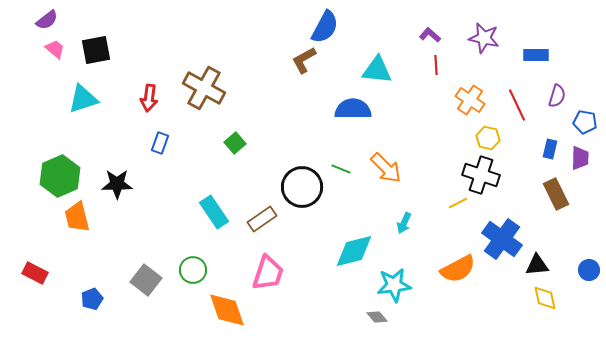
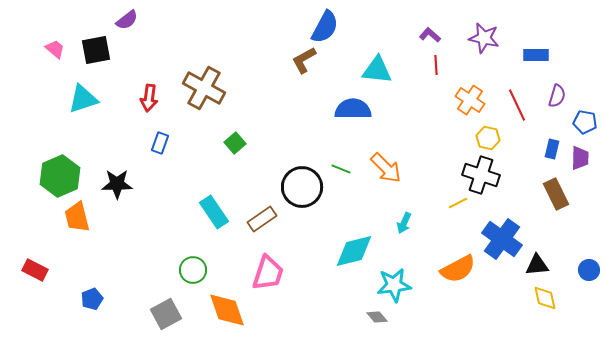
purple semicircle at (47, 20): moved 80 px right
blue rectangle at (550, 149): moved 2 px right
red rectangle at (35, 273): moved 3 px up
gray square at (146, 280): moved 20 px right, 34 px down; rotated 24 degrees clockwise
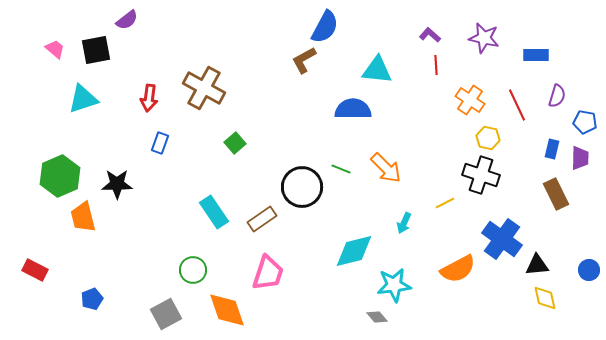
yellow line at (458, 203): moved 13 px left
orange trapezoid at (77, 217): moved 6 px right
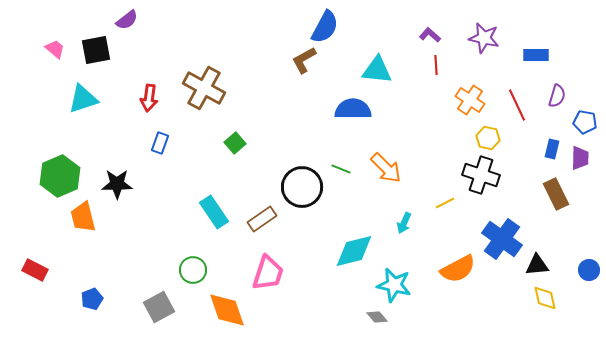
cyan star at (394, 285): rotated 20 degrees clockwise
gray square at (166, 314): moved 7 px left, 7 px up
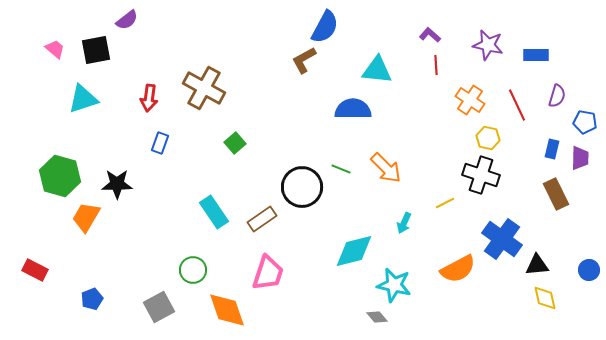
purple star at (484, 38): moved 4 px right, 7 px down
green hexagon at (60, 176): rotated 21 degrees counterclockwise
orange trapezoid at (83, 217): moved 3 px right; rotated 44 degrees clockwise
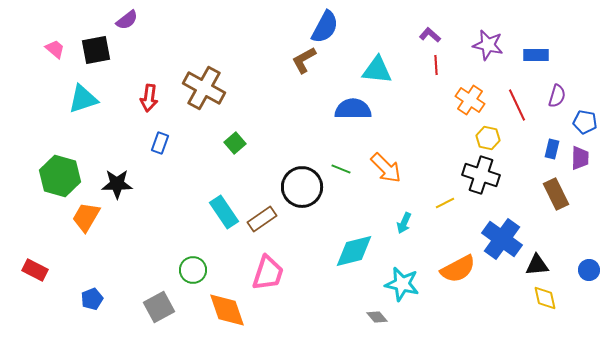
cyan rectangle at (214, 212): moved 10 px right
cyan star at (394, 285): moved 8 px right, 1 px up
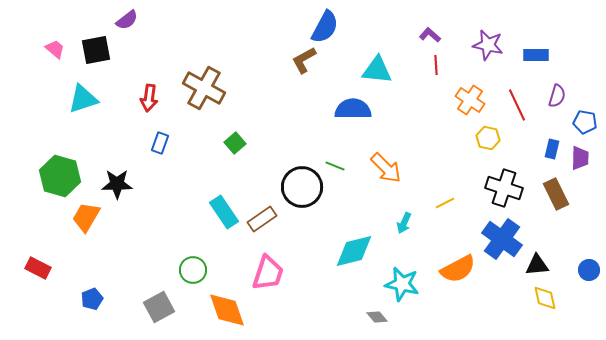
green line at (341, 169): moved 6 px left, 3 px up
black cross at (481, 175): moved 23 px right, 13 px down
red rectangle at (35, 270): moved 3 px right, 2 px up
